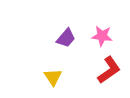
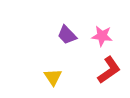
purple trapezoid: moved 1 px right, 3 px up; rotated 95 degrees clockwise
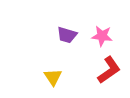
purple trapezoid: rotated 30 degrees counterclockwise
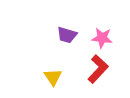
pink star: moved 2 px down
red L-shape: moved 11 px left, 1 px up; rotated 12 degrees counterclockwise
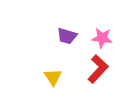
purple trapezoid: moved 1 px down
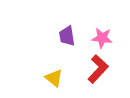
purple trapezoid: rotated 65 degrees clockwise
yellow triangle: moved 1 px right, 1 px down; rotated 18 degrees counterclockwise
